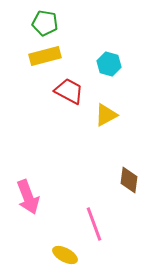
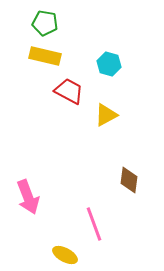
yellow rectangle: rotated 28 degrees clockwise
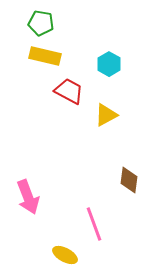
green pentagon: moved 4 px left
cyan hexagon: rotated 15 degrees clockwise
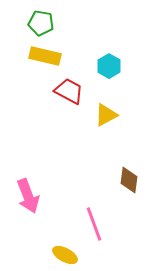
cyan hexagon: moved 2 px down
pink arrow: moved 1 px up
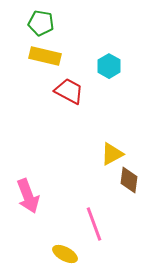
yellow triangle: moved 6 px right, 39 px down
yellow ellipse: moved 1 px up
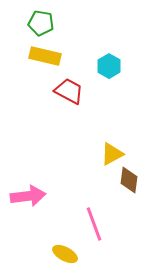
pink arrow: rotated 76 degrees counterclockwise
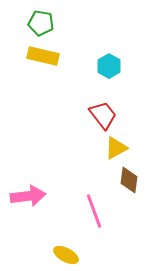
yellow rectangle: moved 2 px left
red trapezoid: moved 34 px right, 24 px down; rotated 24 degrees clockwise
yellow triangle: moved 4 px right, 6 px up
pink line: moved 13 px up
yellow ellipse: moved 1 px right, 1 px down
